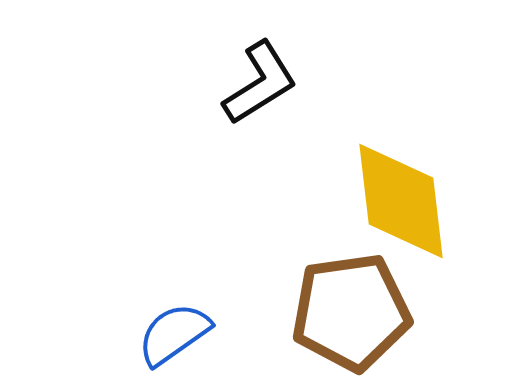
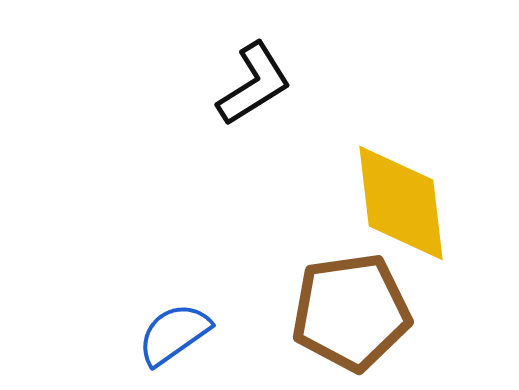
black L-shape: moved 6 px left, 1 px down
yellow diamond: moved 2 px down
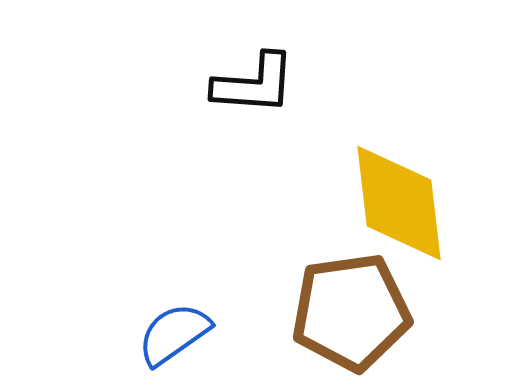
black L-shape: rotated 36 degrees clockwise
yellow diamond: moved 2 px left
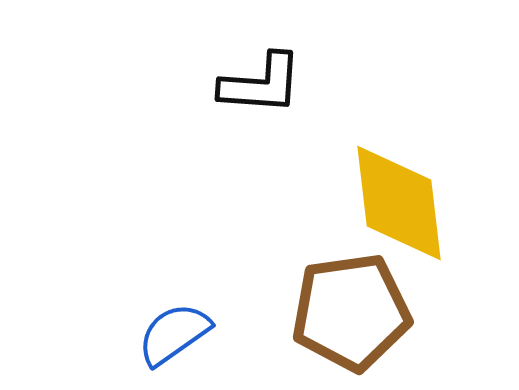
black L-shape: moved 7 px right
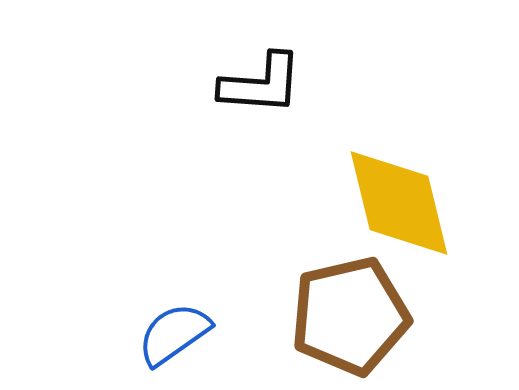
yellow diamond: rotated 7 degrees counterclockwise
brown pentagon: moved 1 px left, 4 px down; rotated 5 degrees counterclockwise
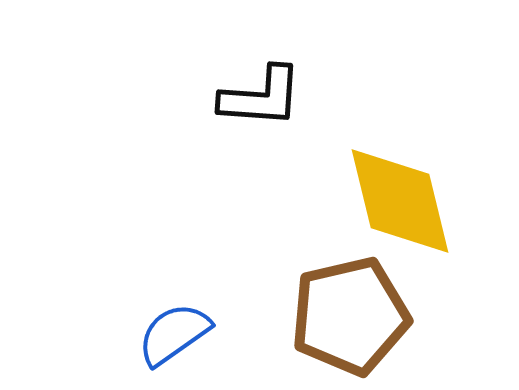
black L-shape: moved 13 px down
yellow diamond: moved 1 px right, 2 px up
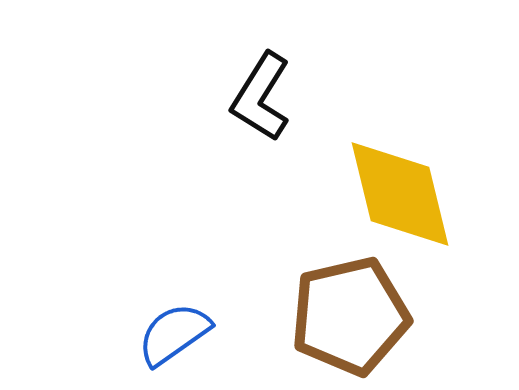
black L-shape: rotated 118 degrees clockwise
yellow diamond: moved 7 px up
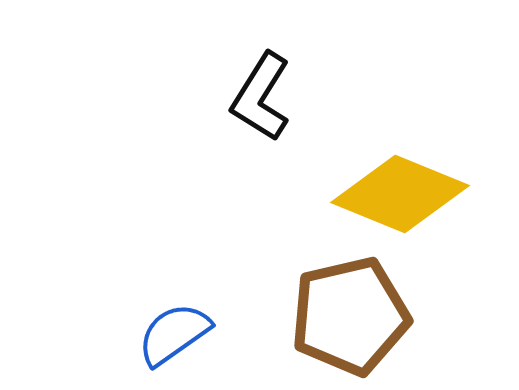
yellow diamond: rotated 54 degrees counterclockwise
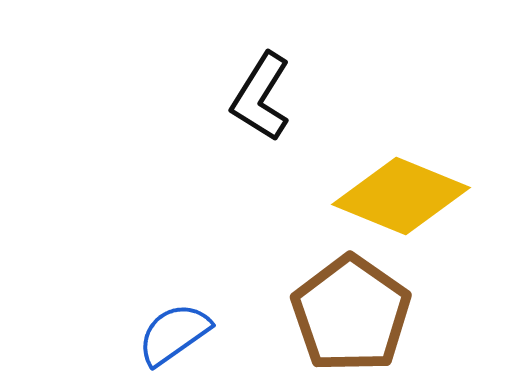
yellow diamond: moved 1 px right, 2 px down
brown pentagon: moved 1 px right, 2 px up; rotated 24 degrees counterclockwise
